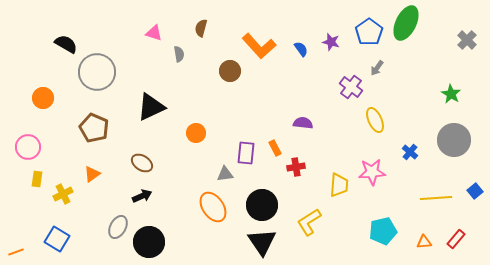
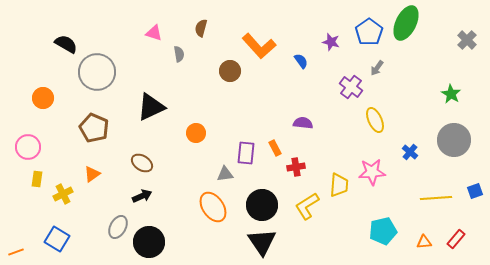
blue semicircle at (301, 49): moved 12 px down
blue square at (475, 191): rotated 21 degrees clockwise
yellow L-shape at (309, 222): moved 2 px left, 16 px up
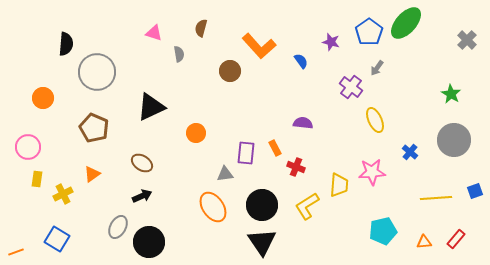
green ellipse at (406, 23): rotated 16 degrees clockwise
black semicircle at (66, 44): rotated 65 degrees clockwise
red cross at (296, 167): rotated 30 degrees clockwise
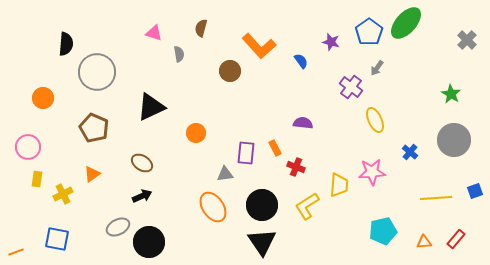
gray ellipse at (118, 227): rotated 35 degrees clockwise
blue square at (57, 239): rotated 20 degrees counterclockwise
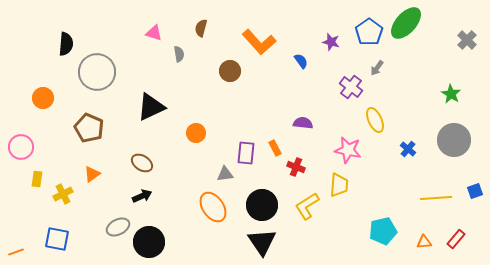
orange L-shape at (259, 46): moved 4 px up
brown pentagon at (94, 128): moved 5 px left
pink circle at (28, 147): moved 7 px left
blue cross at (410, 152): moved 2 px left, 3 px up
pink star at (372, 172): moved 24 px left, 22 px up; rotated 16 degrees clockwise
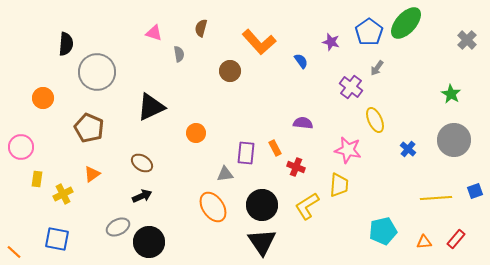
orange line at (16, 252): moved 2 px left; rotated 63 degrees clockwise
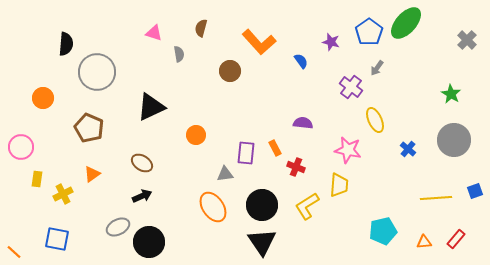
orange circle at (196, 133): moved 2 px down
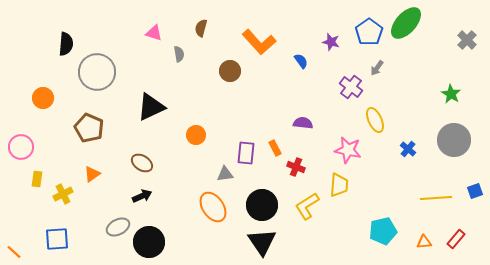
blue square at (57, 239): rotated 15 degrees counterclockwise
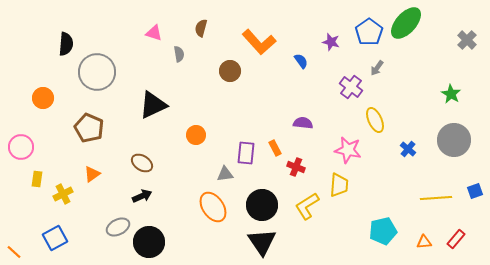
black triangle at (151, 107): moved 2 px right, 2 px up
blue square at (57, 239): moved 2 px left, 1 px up; rotated 25 degrees counterclockwise
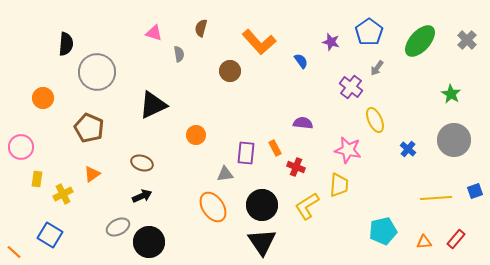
green ellipse at (406, 23): moved 14 px right, 18 px down
brown ellipse at (142, 163): rotated 15 degrees counterclockwise
blue square at (55, 238): moved 5 px left, 3 px up; rotated 30 degrees counterclockwise
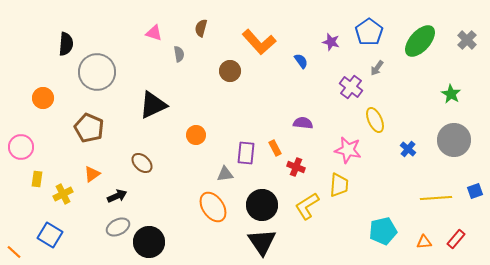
brown ellipse at (142, 163): rotated 25 degrees clockwise
black arrow at (142, 196): moved 25 px left
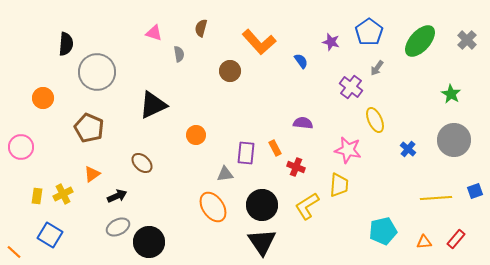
yellow rectangle at (37, 179): moved 17 px down
